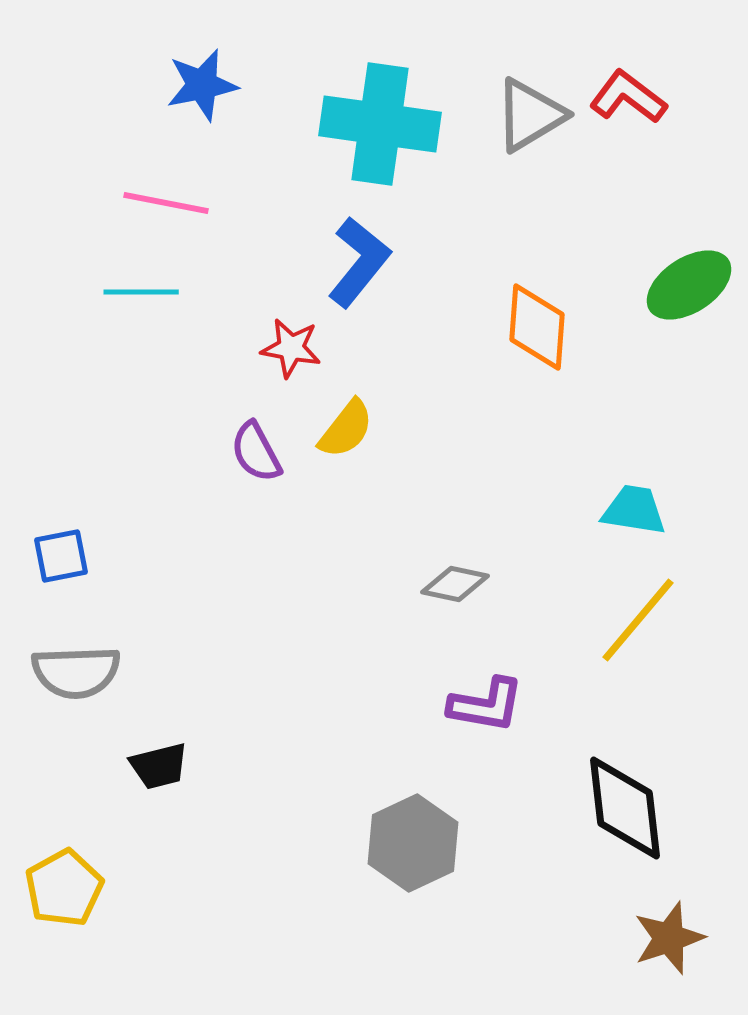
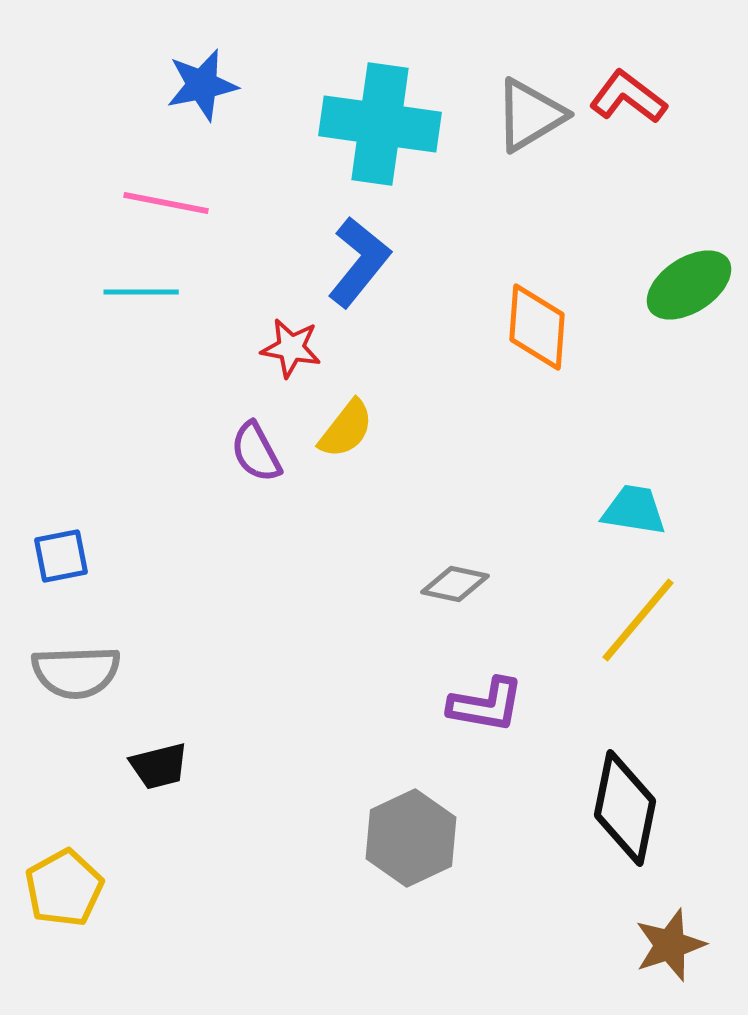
black diamond: rotated 18 degrees clockwise
gray hexagon: moved 2 px left, 5 px up
brown star: moved 1 px right, 7 px down
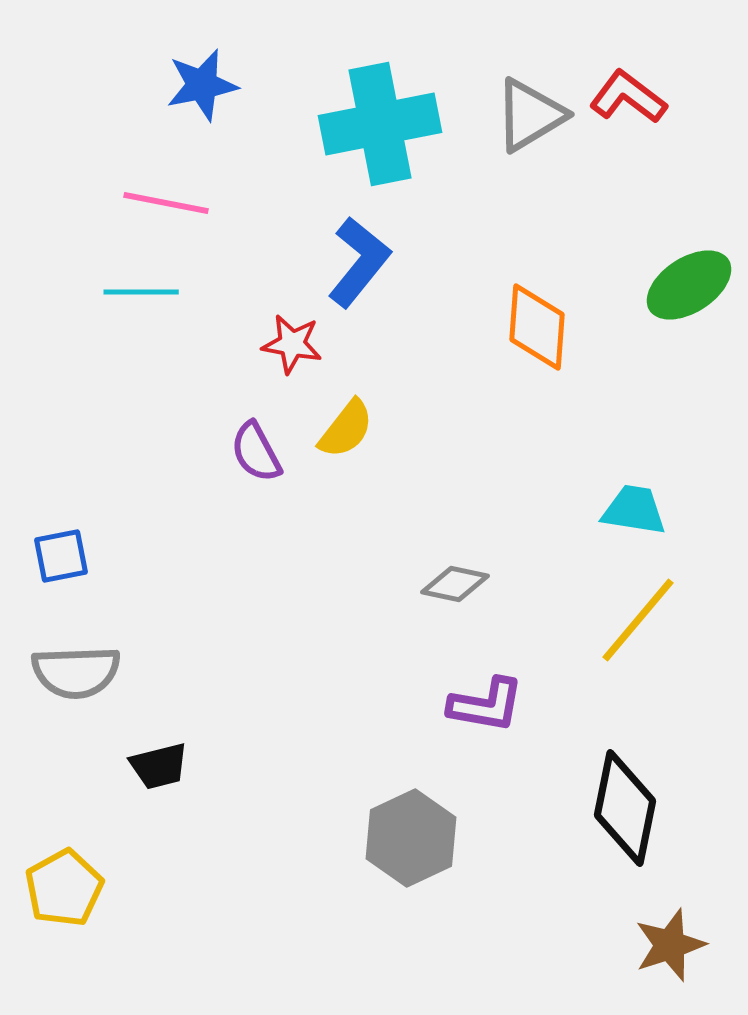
cyan cross: rotated 19 degrees counterclockwise
red star: moved 1 px right, 4 px up
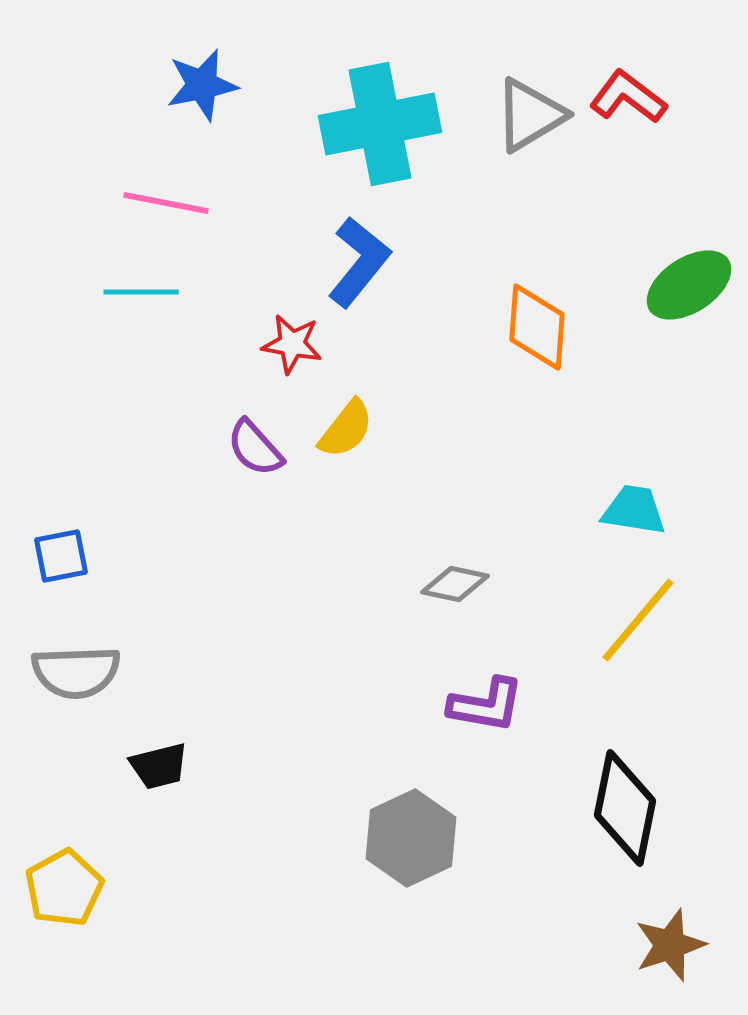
purple semicircle: moved 1 px left, 4 px up; rotated 14 degrees counterclockwise
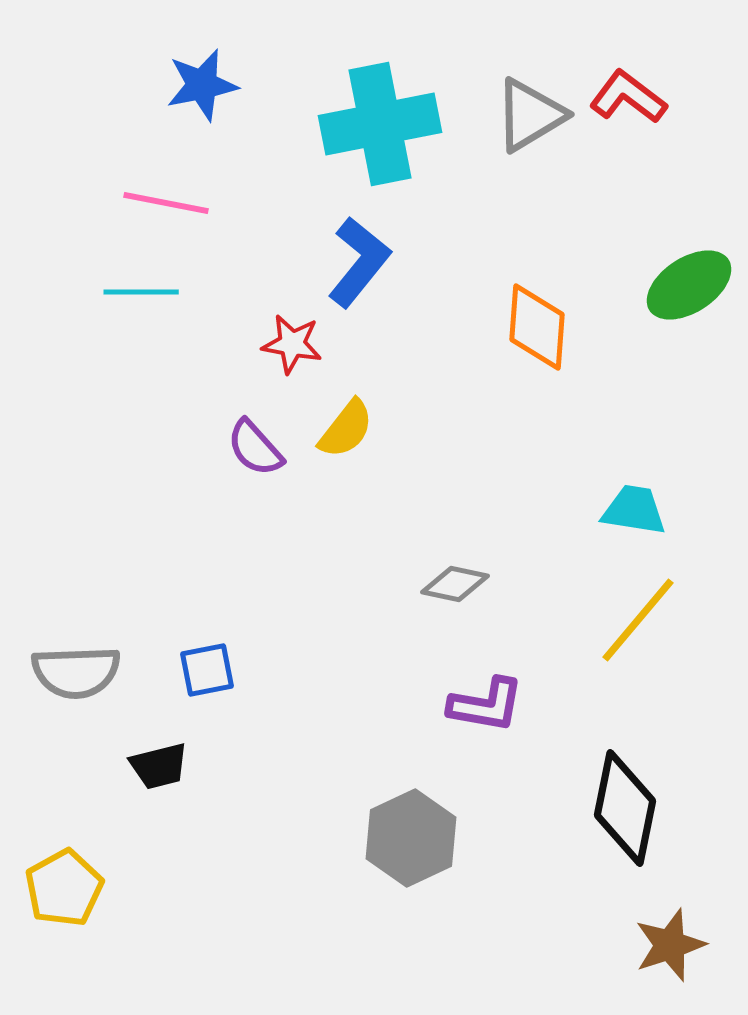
blue square: moved 146 px right, 114 px down
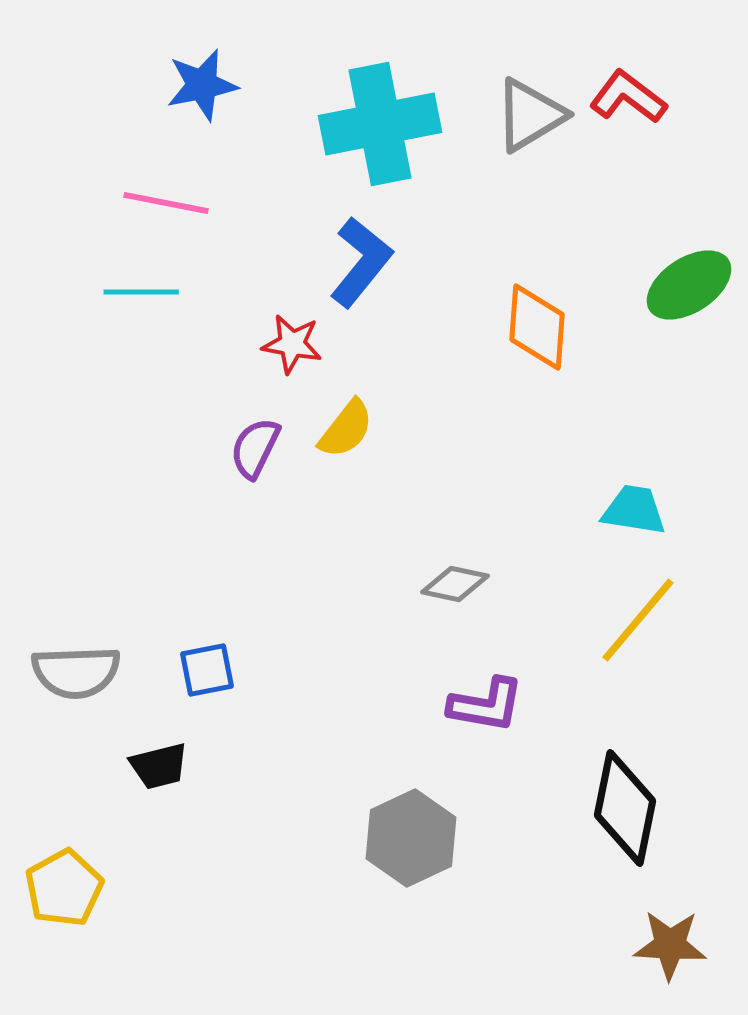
blue L-shape: moved 2 px right
purple semicircle: rotated 68 degrees clockwise
brown star: rotated 22 degrees clockwise
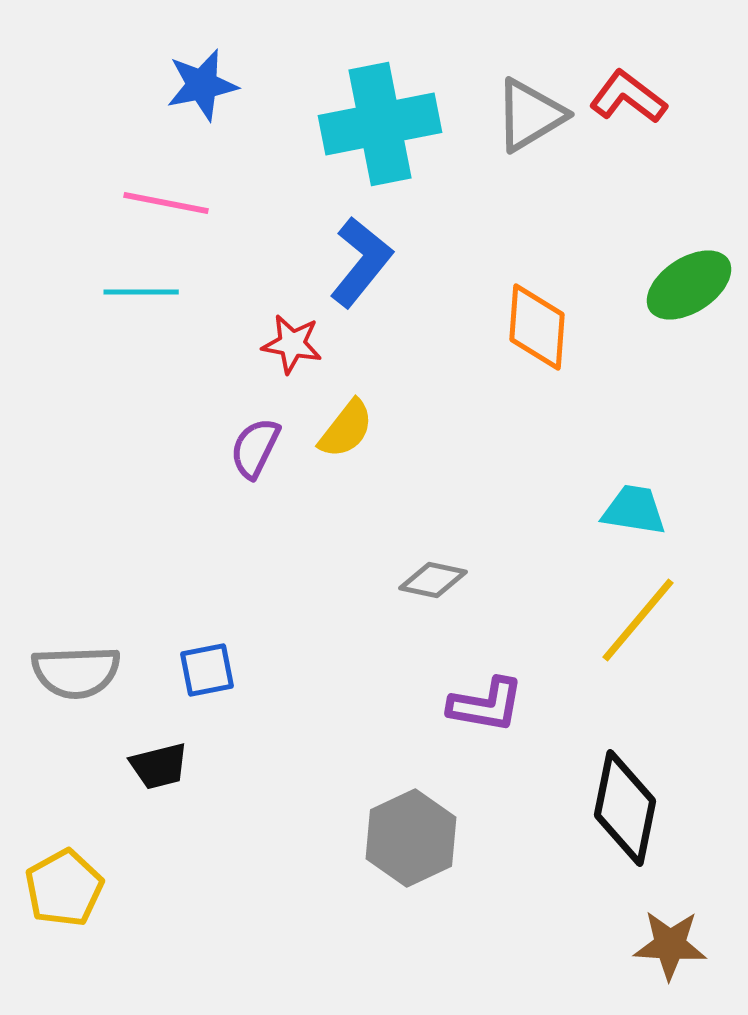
gray diamond: moved 22 px left, 4 px up
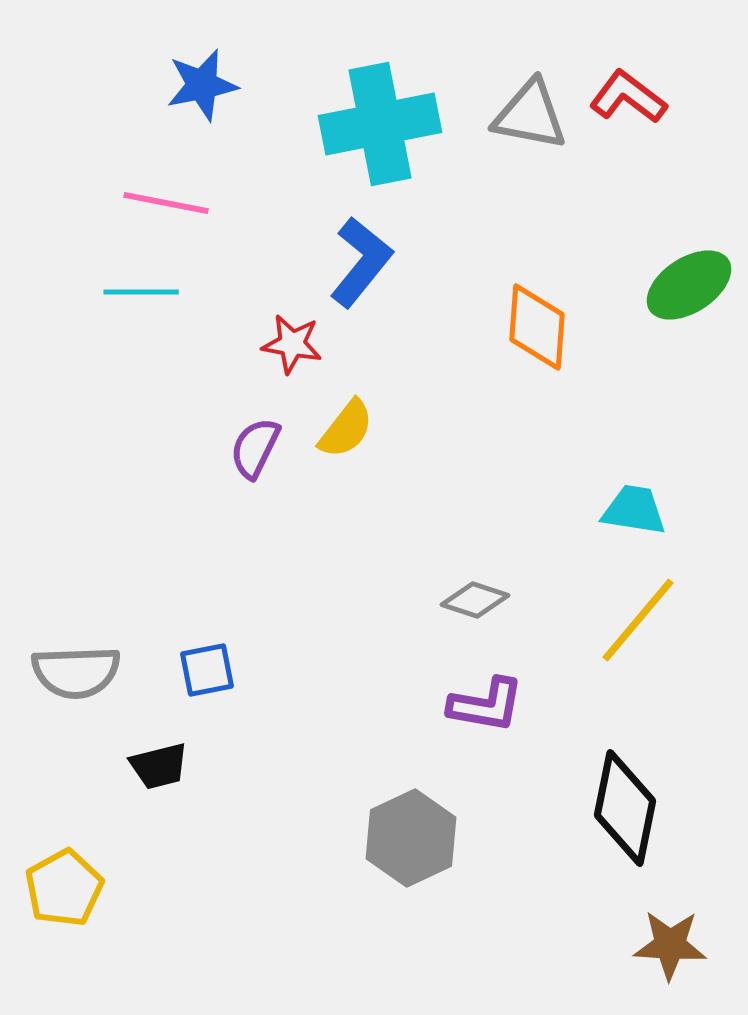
gray triangle: rotated 42 degrees clockwise
gray diamond: moved 42 px right, 20 px down; rotated 6 degrees clockwise
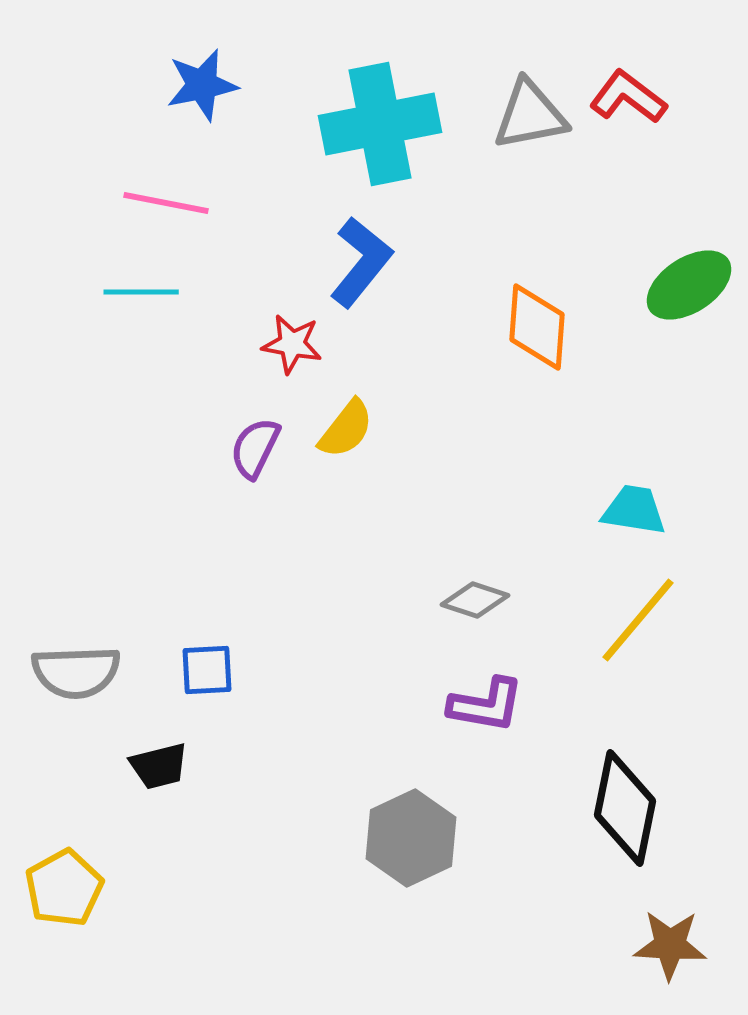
gray triangle: rotated 22 degrees counterclockwise
blue square: rotated 8 degrees clockwise
